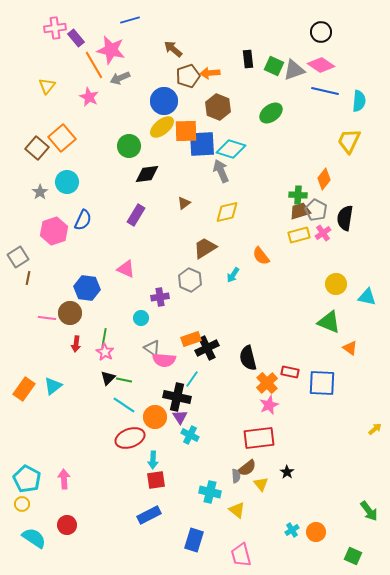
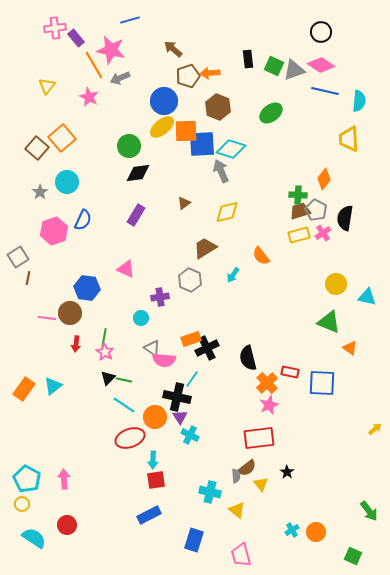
yellow trapezoid at (349, 141): moved 2 px up; rotated 28 degrees counterclockwise
black diamond at (147, 174): moved 9 px left, 1 px up
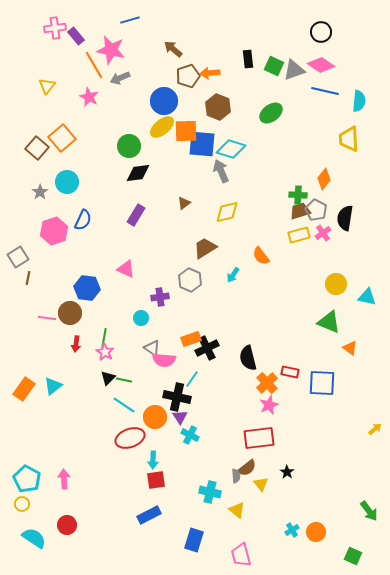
purple rectangle at (76, 38): moved 2 px up
blue square at (202, 144): rotated 8 degrees clockwise
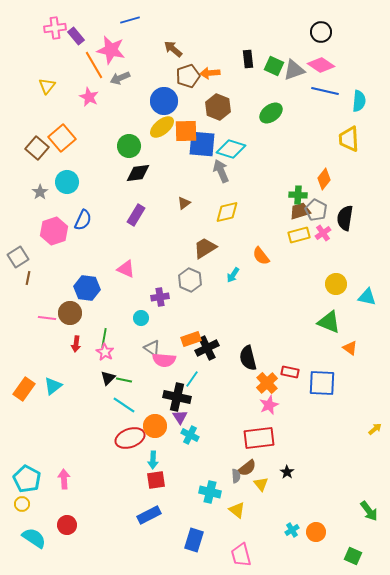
orange circle at (155, 417): moved 9 px down
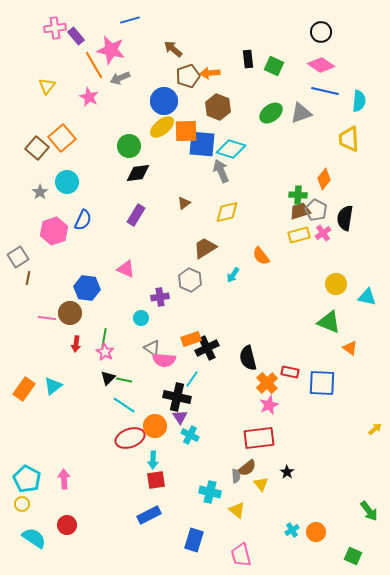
gray triangle at (294, 70): moved 7 px right, 43 px down
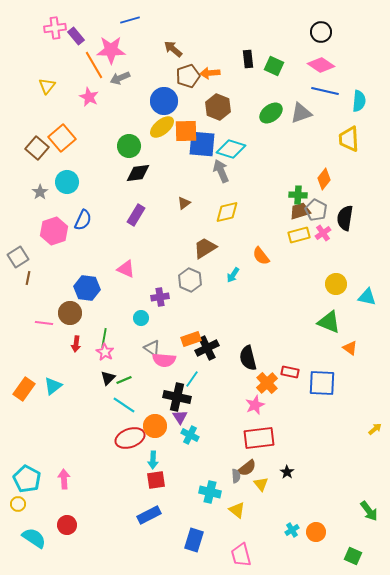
pink star at (111, 50): rotated 12 degrees counterclockwise
pink line at (47, 318): moved 3 px left, 5 px down
green line at (124, 380): rotated 35 degrees counterclockwise
pink star at (269, 405): moved 14 px left
yellow circle at (22, 504): moved 4 px left
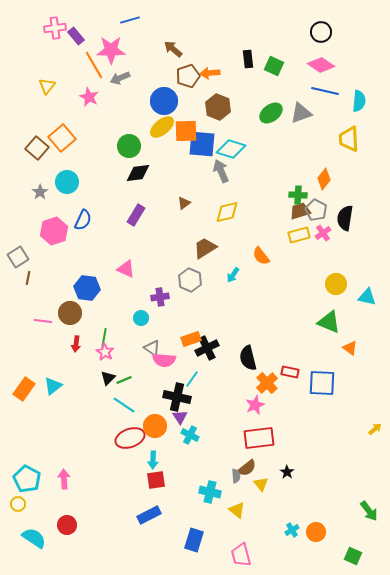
pink line at (44, 323): moved 1 px left, 2 px up
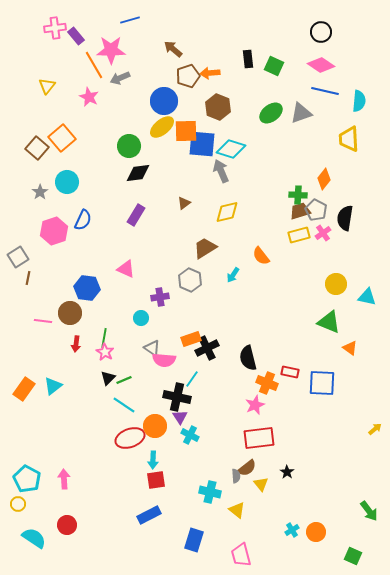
orange cross at (267, 383): rotated 25 degrees counterclockwise
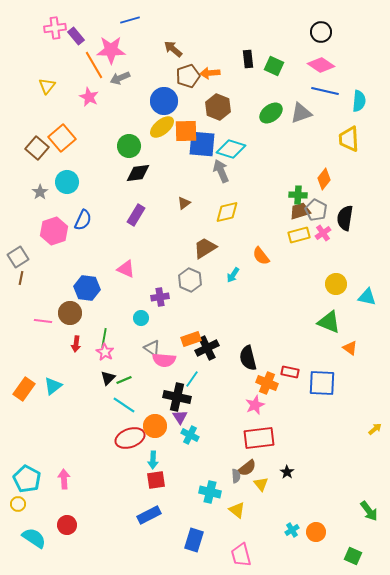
brown line at (28, 278): moved 7 px left
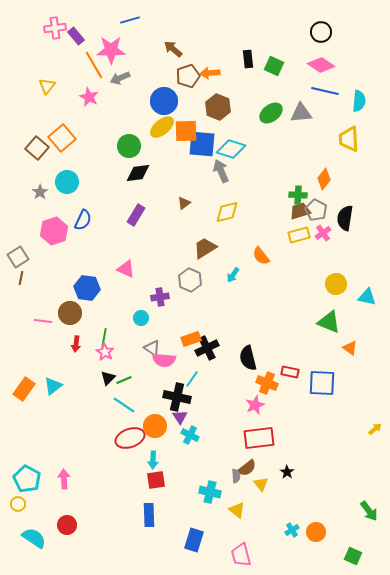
gray triangle at (301, 113): rotated 15 degrees clockwise
blue rectangle at (149, 515): rotated 65 degrees counterclockwise
